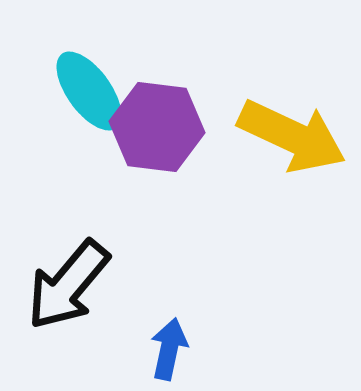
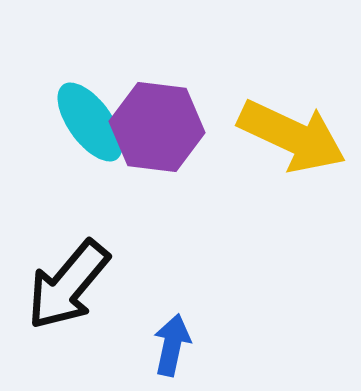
cyan ellipse: moved 1 px right, 31 px down
blue arrow: moved 3 px right, 4 px up
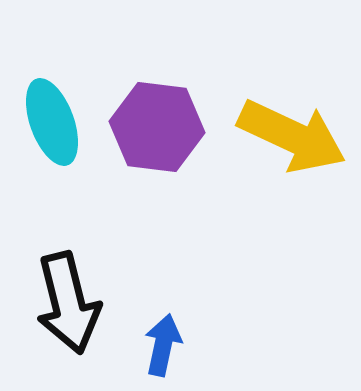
cyan ellipse: moved 38 px left; rotated 16 degrees clockwise
black arrow: moved 18 px down; rotated 54 degrees counterclockwise
blue arrow: moved 9 px left
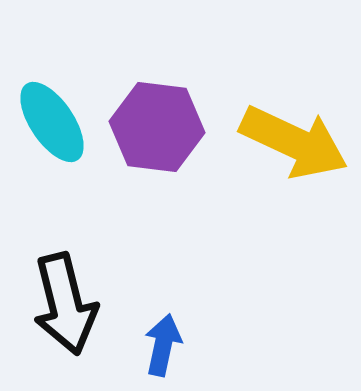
cyan ellipse: rotated 14 degrees counterclockwise
yellow arrow: moved 2 px right, 6 px down
black arrow: moved 3 px left, 1 px down
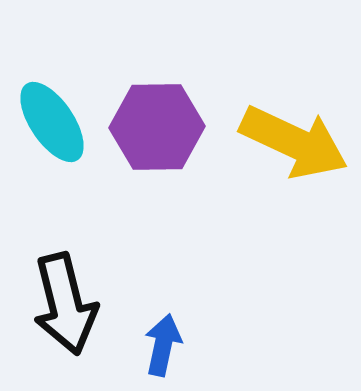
purple hexagon: rotated 8 degrees counterclockwise
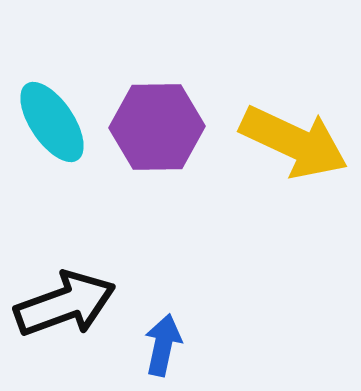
black arrow: rotated 96 degrees counterclockwise
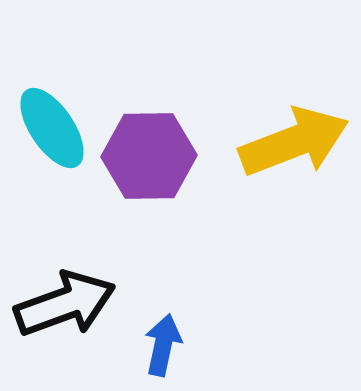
cyan ellipse: moved 6 px down
purple hexagon: moved 8 px left, 29 px down
yellow arrow: rotated 46 degrees counterclockwise
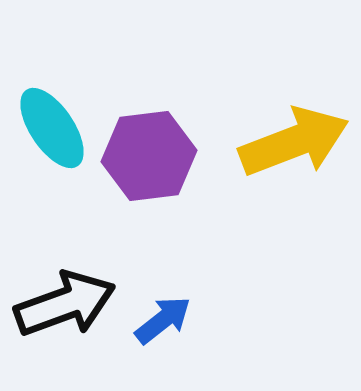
purple hexagon: rotated 6 degrees counterclockwise
blue arrow: moved 25 px up; rotated 40 degrees clockwise
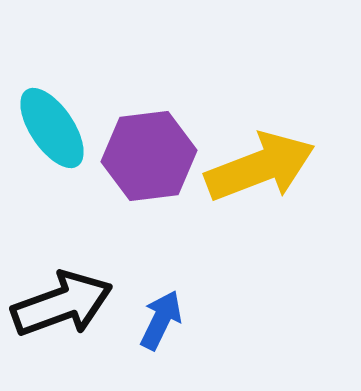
yellow arrow: moved 34 px left, 25 px down
black arrow: moved 3 px left
blue arrow: moved 2 px left; rotated 26 degrees counterclockwise
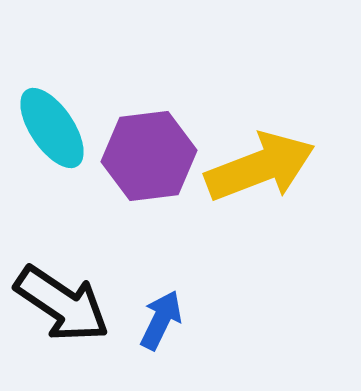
black arrow: rotated 54 degrees clockwise
